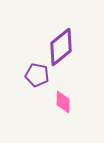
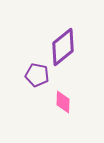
purple diamond: moved 2 px right
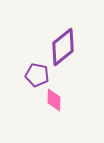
pink diamond: moved 9 px left, 2 px up
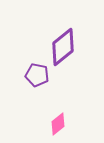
pink diamond: moved 4 px right, 24 px down; rotated 50 degrees clockwise
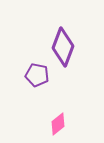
purple diamond: rotated 30 degrees counterclockwise
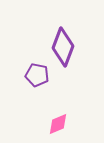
pink diamond: rotated 15 degrees clockwise
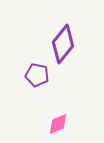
purple diamond: moved 3 px up; rotated 18 degrees clockwise
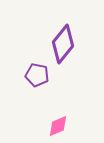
pink diamond: moved 2 px down
